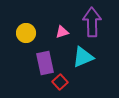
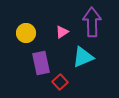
pink triangle: rotated 16 degrees counterclockwise
purple rectangle: moved 4 px left
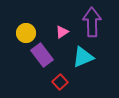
purple rectangle: moved 1 px right, 8 px up; rotated 25 degrees counterclockwise
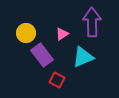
pink triangle: moved 2 px down
red square: moved 3 px left, 2 px up; rotated 21 degrees counterclockwise
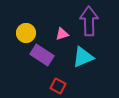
purple arrow: moved 3 px left, 1 px up
pink triangle: rotated 16 degrees clockwise
purple rectangle: rotated 20 degrees counterclockwise
red square: moved 1 px right, 6 px down
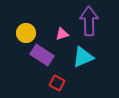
red square: moved 1 px left, 3 px up
